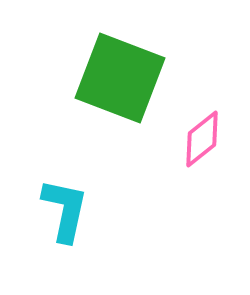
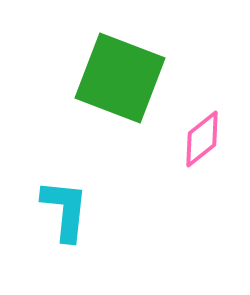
cyan L-shape: rotated 6 degrees counterclockwise
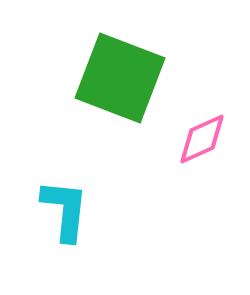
pink diamond: rotated 14 degrees clockwise
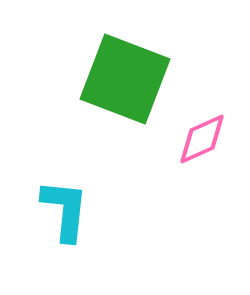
green square: moved 5 px right, 1 px down
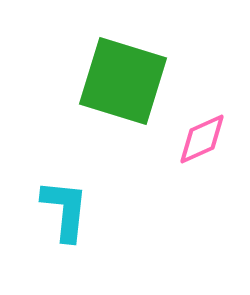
green square: moved 2 px left, 2 px down; rotated 4 degrees counterclockwise
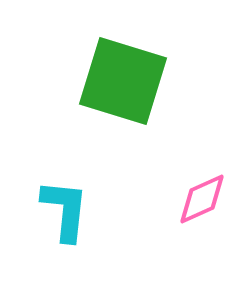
pink diamond: moved 60 px down
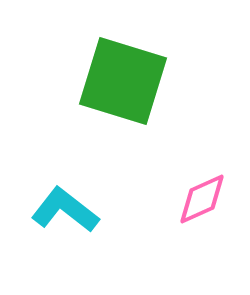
cyan L-shape: rotated 58 degrees counterclockwise
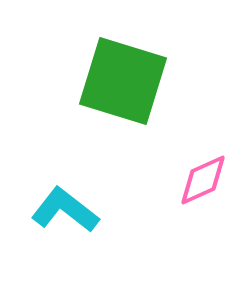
pink diamond: moved 1 px right, 19 px up
